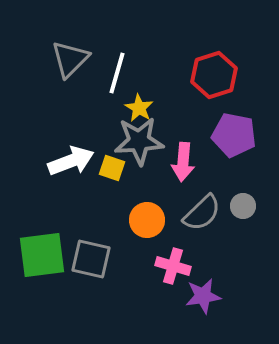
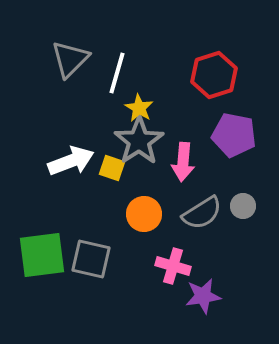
gray star: rotated 30 degrees counterclockwise
gray semicircle: rotated 12 degrees clockwise
orange circle: moved 3 px left, 6 px up
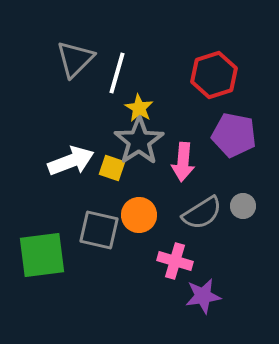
gray triangle: moved 5 px right
orange circle: moved 5 px left, 1 px down
gray square: moved 8 px right, 29 px up
pink cross: moved 2 px right, 5 px up
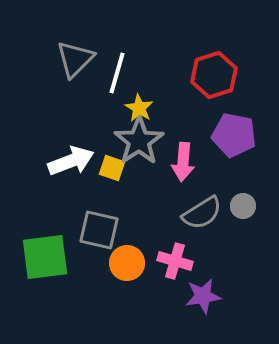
orange circle: moved 12 px left, 48 px down
green square: moved 3 px right, 2 px down
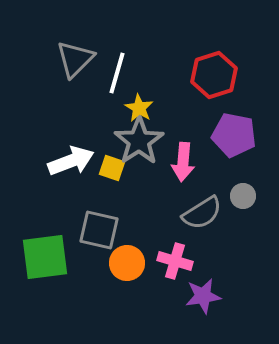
gray circle: moved 10 px up
